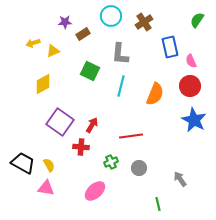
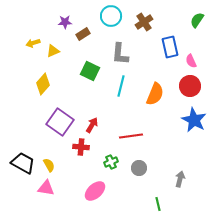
yellow diamond: rotated 20 degrees counterclockwise
gray arrow: rotated 49 degrees clockwise
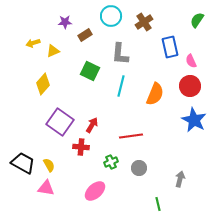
brown rectangle: moved 2 px right, 1 px down
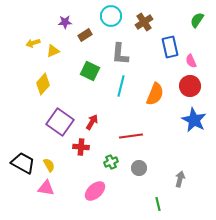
red arrow: moved 3 px up
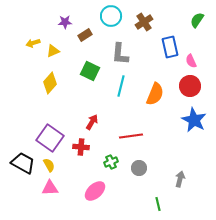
yellow diamond: moved 7 px right, 1 px up
purple square: moved 10 px left, 16 px down
pink triangle: moved 4 px right; rotated 12 degrees counterclockwise
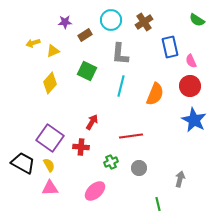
cyan circle: moved 4 px down
green semicircle: rotated 91 degrees counterclockwise
green square: moved 3 px left
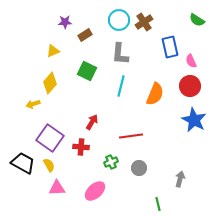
cyan circle: moved 8 px right
yellow arrow: moved 61 px down
pink triangle: moved 7 px right
